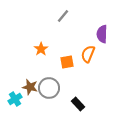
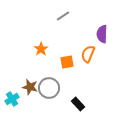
gray line: rotated 16 degrees clockwise
cyan cross: moved 3 px left
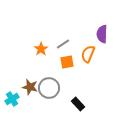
gray line: moved 28 px down
